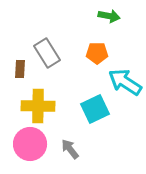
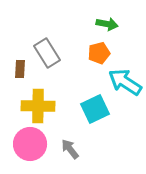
green arrow: moved 2 px left, 8 px down
orange pentagon: moved 2 px right; rotated 15 degrees counterclockwise
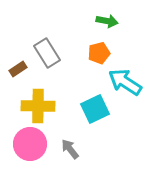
green arrow: moved 3 px up
brown rectangle: moved 2 px left; rotated 54 degrees clockwise
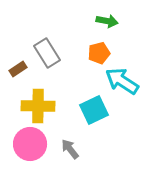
cyan arrow: moved 3 px left, 1 px up
cyan square: moved 1 px left, 1 px down
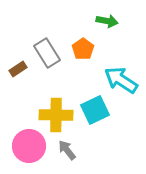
orange pentagon: moved 16 px left, 4 px up; rotated 20 degrees counterclockwise
cyan arrow: moved 1 px left, 1 px up
yellow cross: moved 18 px right, 9 px down
cyan square: moved 1 px right
pink circle: moved 1 px left, 2 px down
gray arrow: moved 3 px left, 1 px down
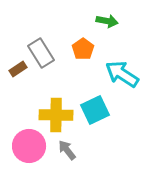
gray rectangle: moved 6 px left
cyan arrow: moved 1 px right, 6 px up
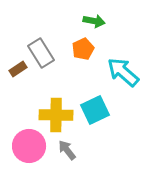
green arrow: moved 13 px left
orange pentagon: rotated 10 degrees clockwise
cyan arrow: moved 1 px right, 2 px up; rotated 8 degrees clockwise
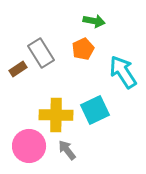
cyan arrow: rotated 16 degrees clockwise
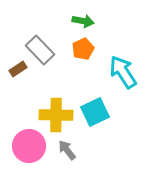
green arrow: moved 11 px left
gray rectangle: moved 1 px left, 3 px up; rotated 12 degrees counterclockwise
cyan square: moved 2 px down
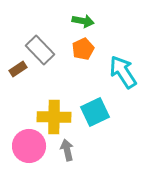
yellow cross: moved 2 px left, 2 px down
gray arrow: rotated 25 degrees clockwise
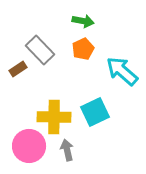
cyan arrow: moved 1 px left, 1 px up; rotated 16 degrees counterclockwise
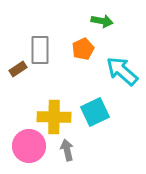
green arrow: moved 19 px right
gray rectangle: rotated 44 degrees clockwise
